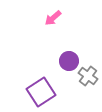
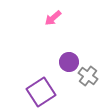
purple circle: moved 1 px down
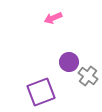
pink arrow: rotated 18 degrees clockwise
purple square: rotated 12 degrees clockwise
